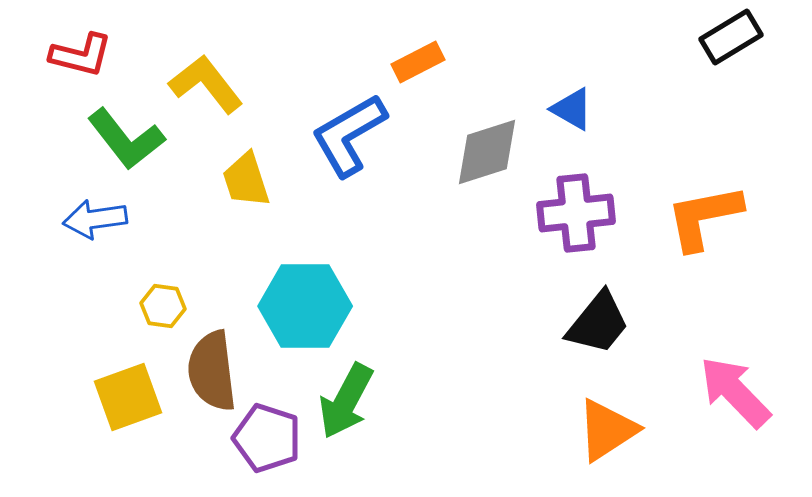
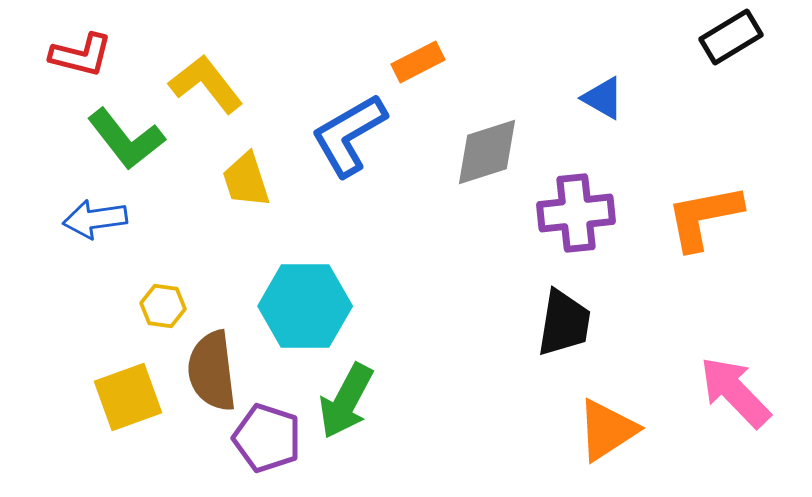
blue triangle: moved 31 px right, 11 px up
black trapezoid: moved 34 px left; rotated 30 degrees counterclockwise
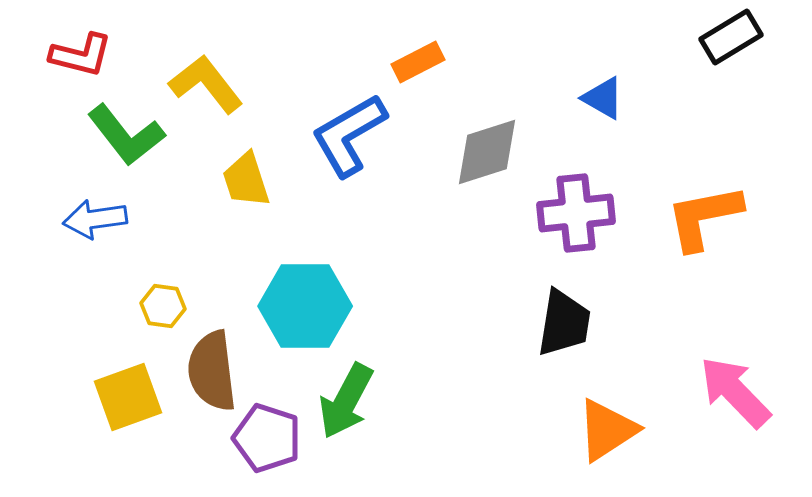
green L-shape: moved 4 px up
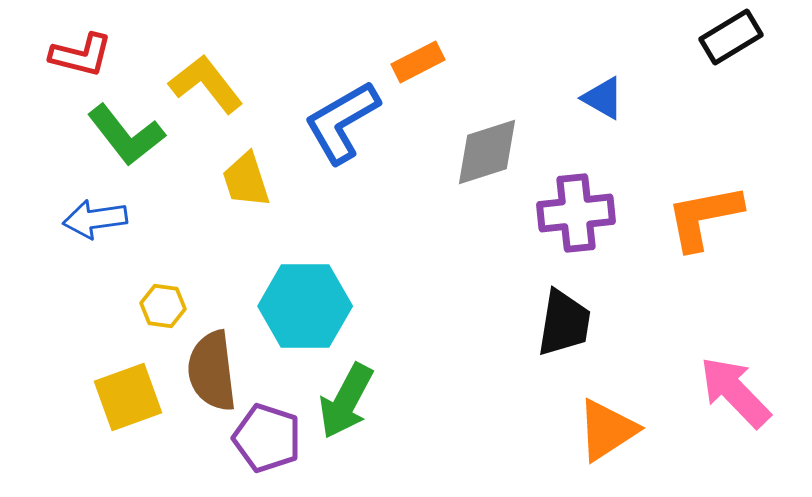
blue L-shape: moved 7 px left, 13 px up
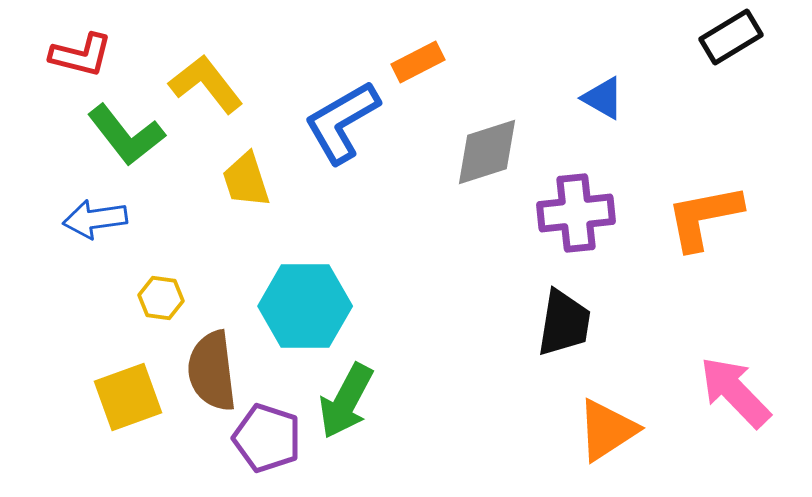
yellow hexagon: moved 2 px left, 8 px up
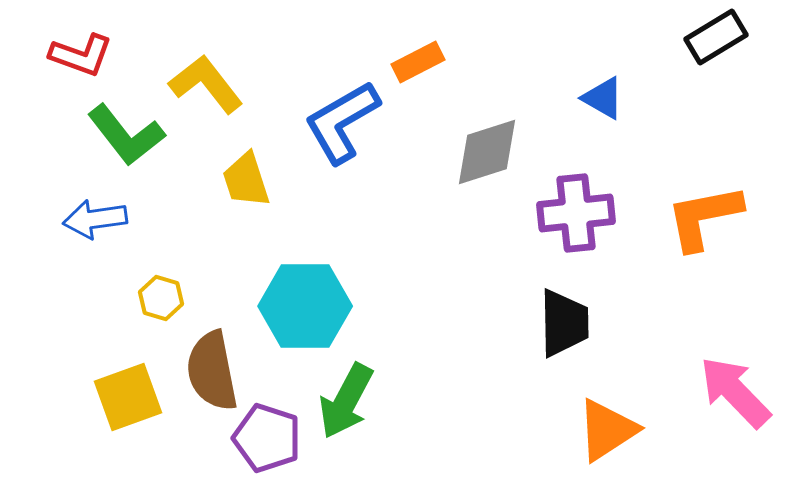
black rectangle: moved 15 px left
red L-shape: rotated 6 degrees clockwise
yellow hexagon: rotated 9 degrees clockwise
black trapezoid: rotated 10 degrees counterclockwise
brown semicircle: rotated 4 degrees counterclockwise
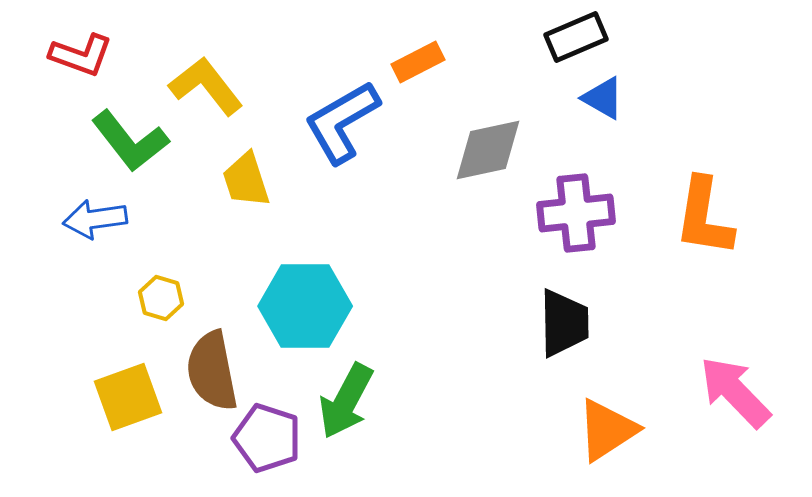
black rectangle: moved 140 px left; rotated 8 degrees clockwise
yellow L-shape: moved 2 px down
green L-shape: moved 4 px right, 6 px down
gray diamond: moved 1 px right, 2 px up; rotated 6 degrees clockwise
orange L-shape: rotated 70 degrees counterclockwise
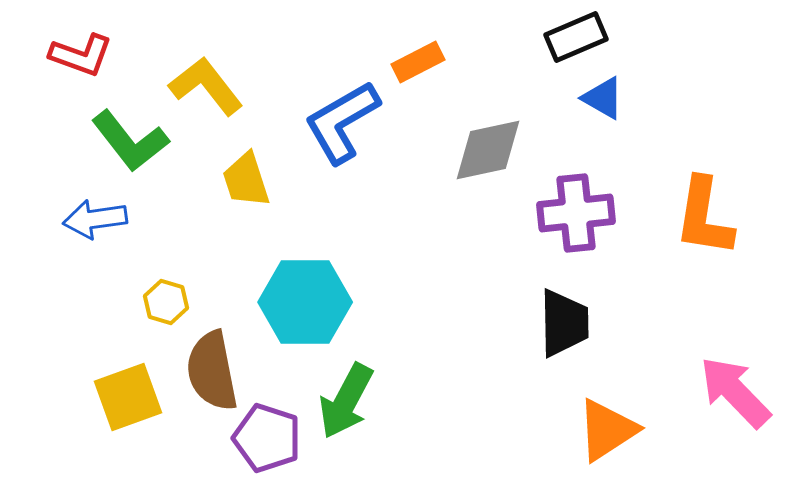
yellow hexagon: moved 5 px right, 4 px down
cyan hexagon: moved 4 px up
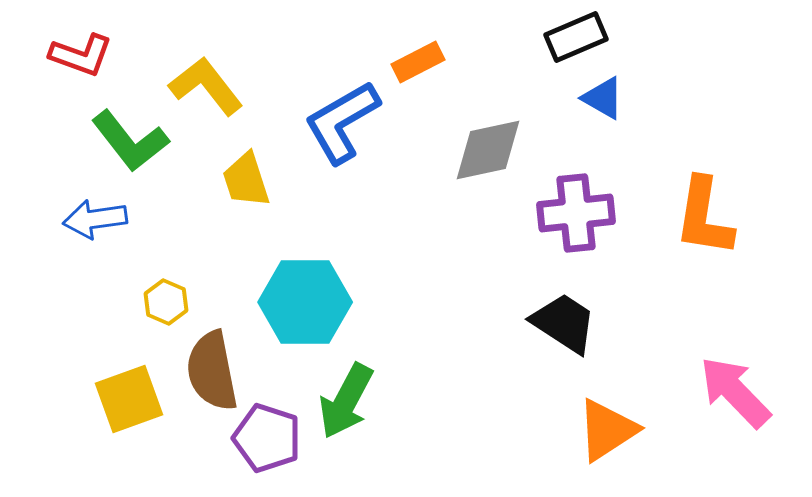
yellow hexagon: rotated 6 degrees clockwise
black trapezoid: rotated 56 degrees counterclockwise
yellow square: moved 1 px right, 2 px down
